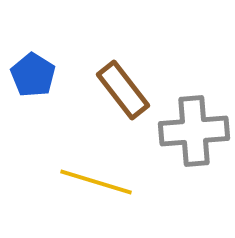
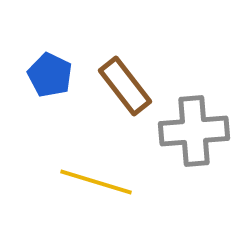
blue pentagon: moved 17 px right; rotated 6 degrees counterclockwise
brown rectangle: moved 2 px right, 4 px up
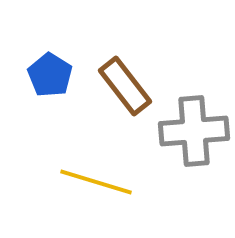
blue pentagon: rotated 6 degrees clockwise
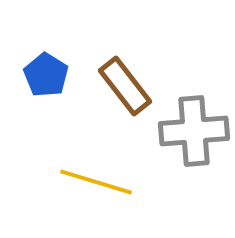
blue pentagon: moved 4 px left
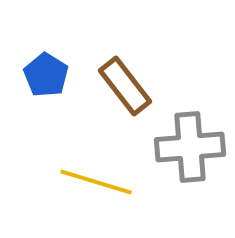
gray cross: moved 4 px left, 16 px down
